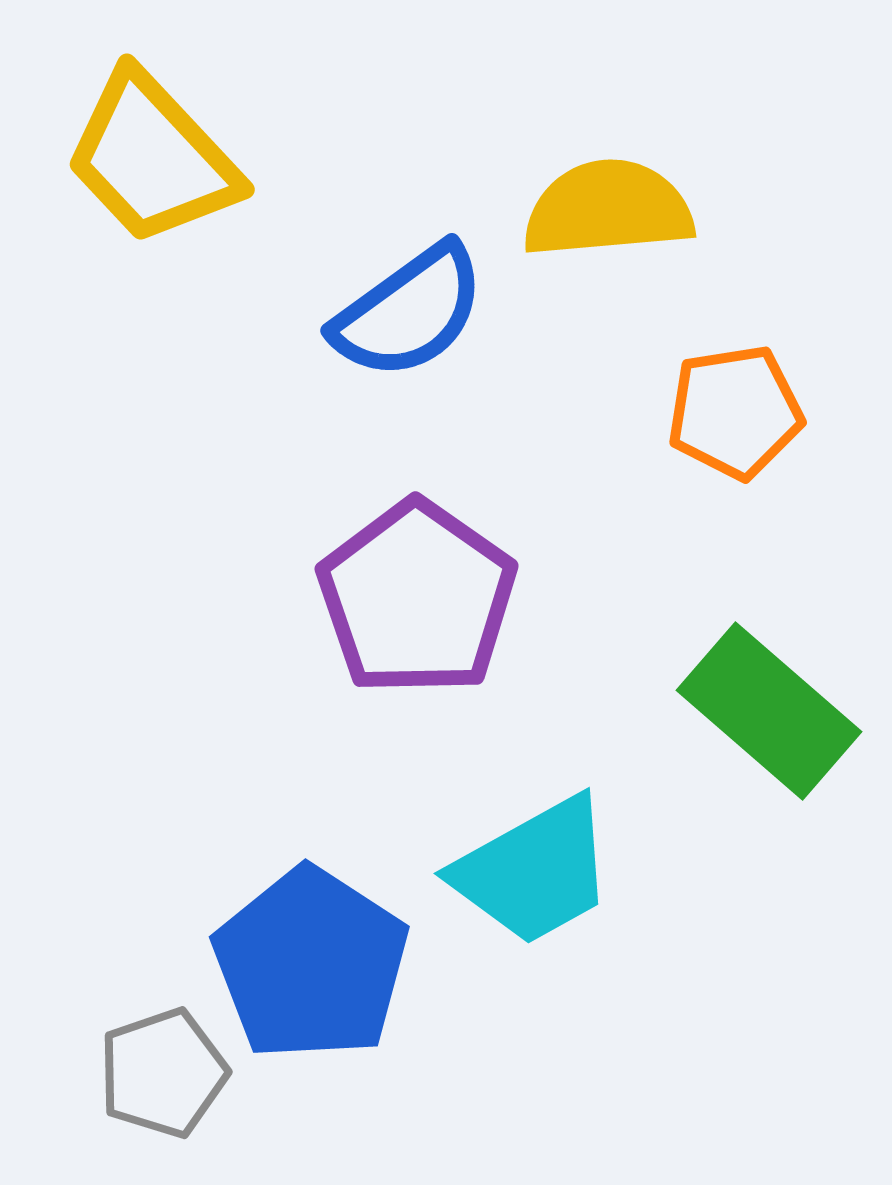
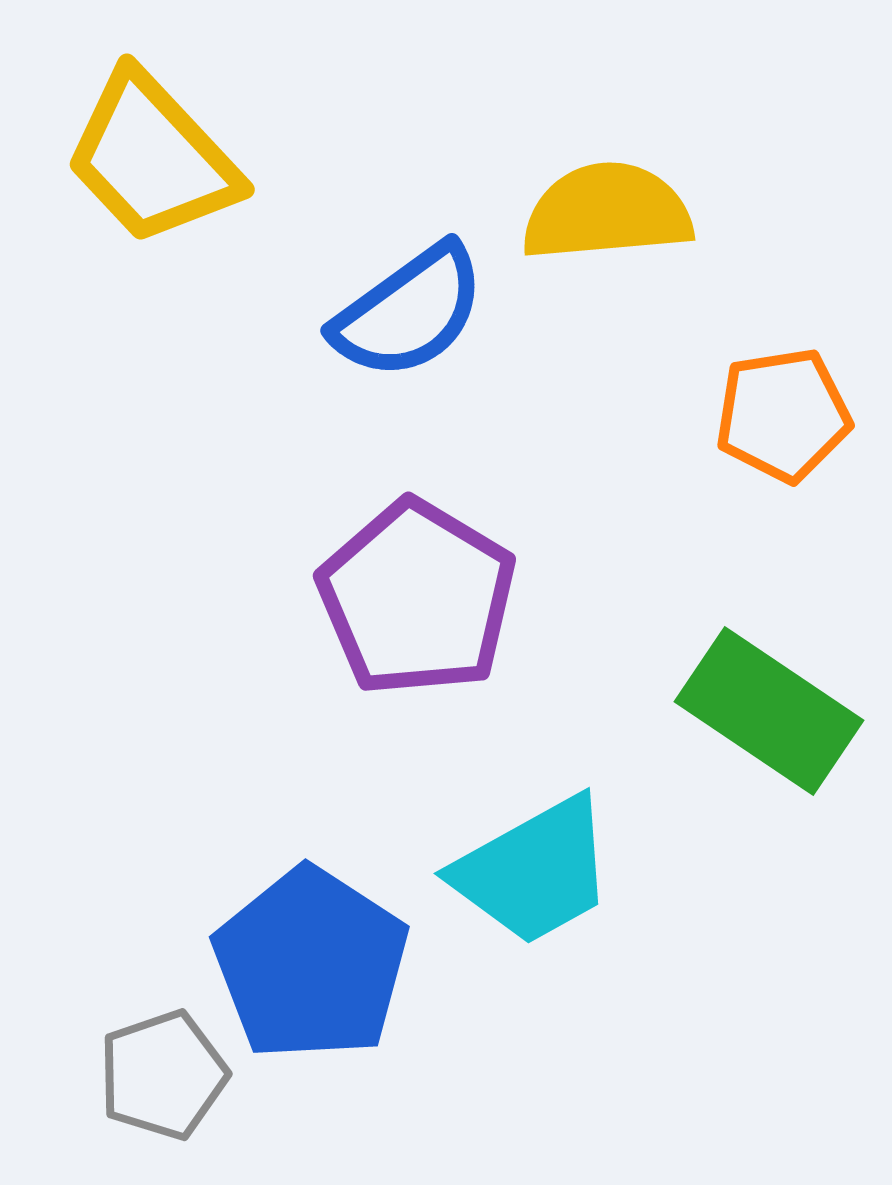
yellow semicircle: moved 1 px left, 3 px down
orange pentagon: moved 48 px right, 3 px down
purple pentagon: rotated 4 degrees counterclockwise
green rectangle: rotated 7 degrees counterclockwise
gray pentagon: moved 2 px down
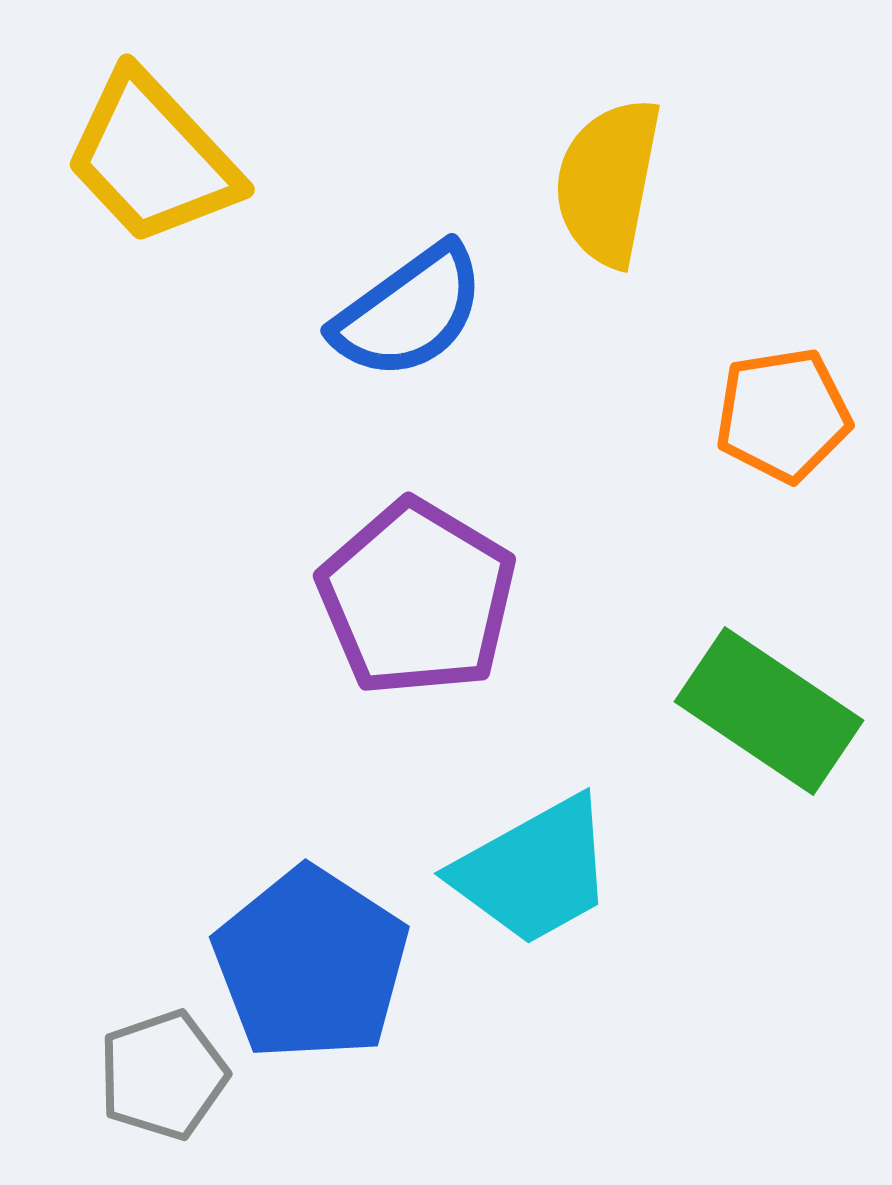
yellow semicircle: moved 1 px right, 30 px up; rotated 74 degrees counterclockwise
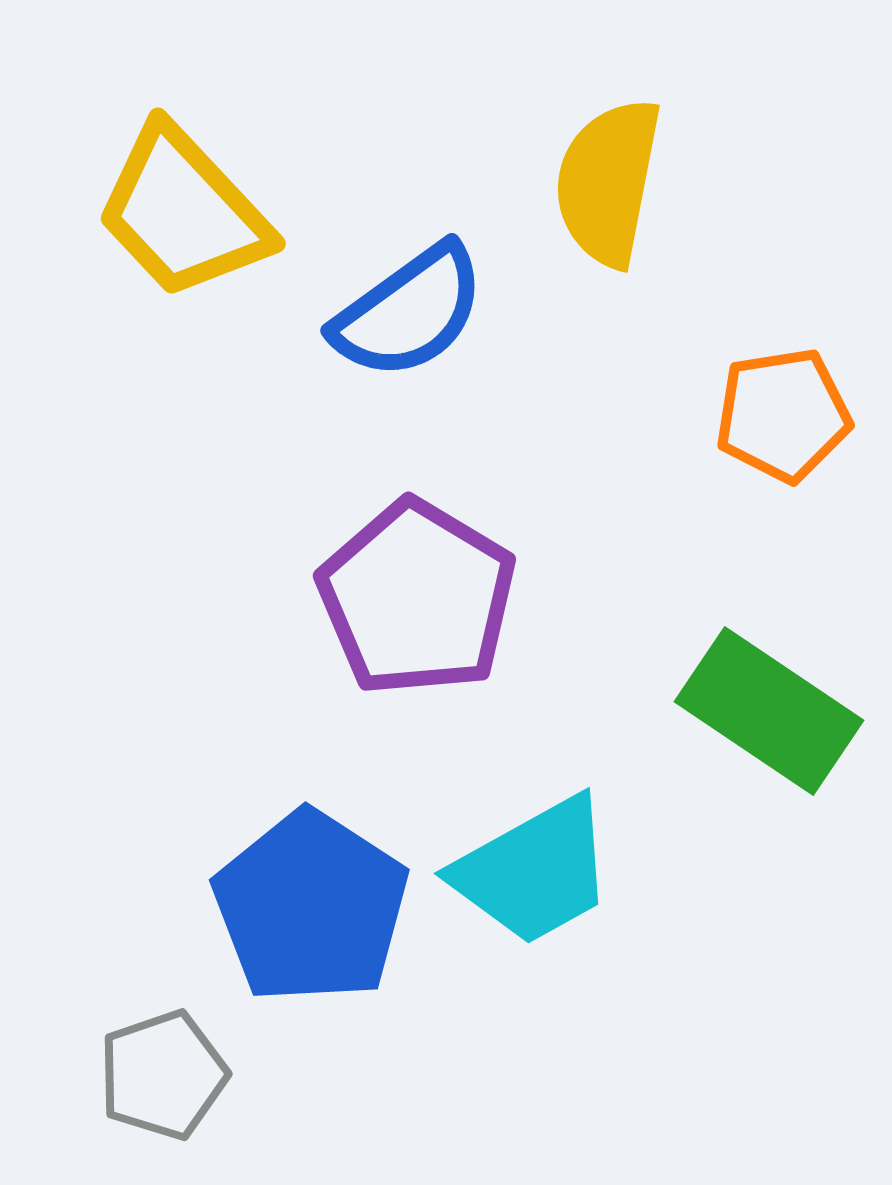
yellow trapezoid: moved 31 px right, 54 px down
blue pentagon: moved 57 px up
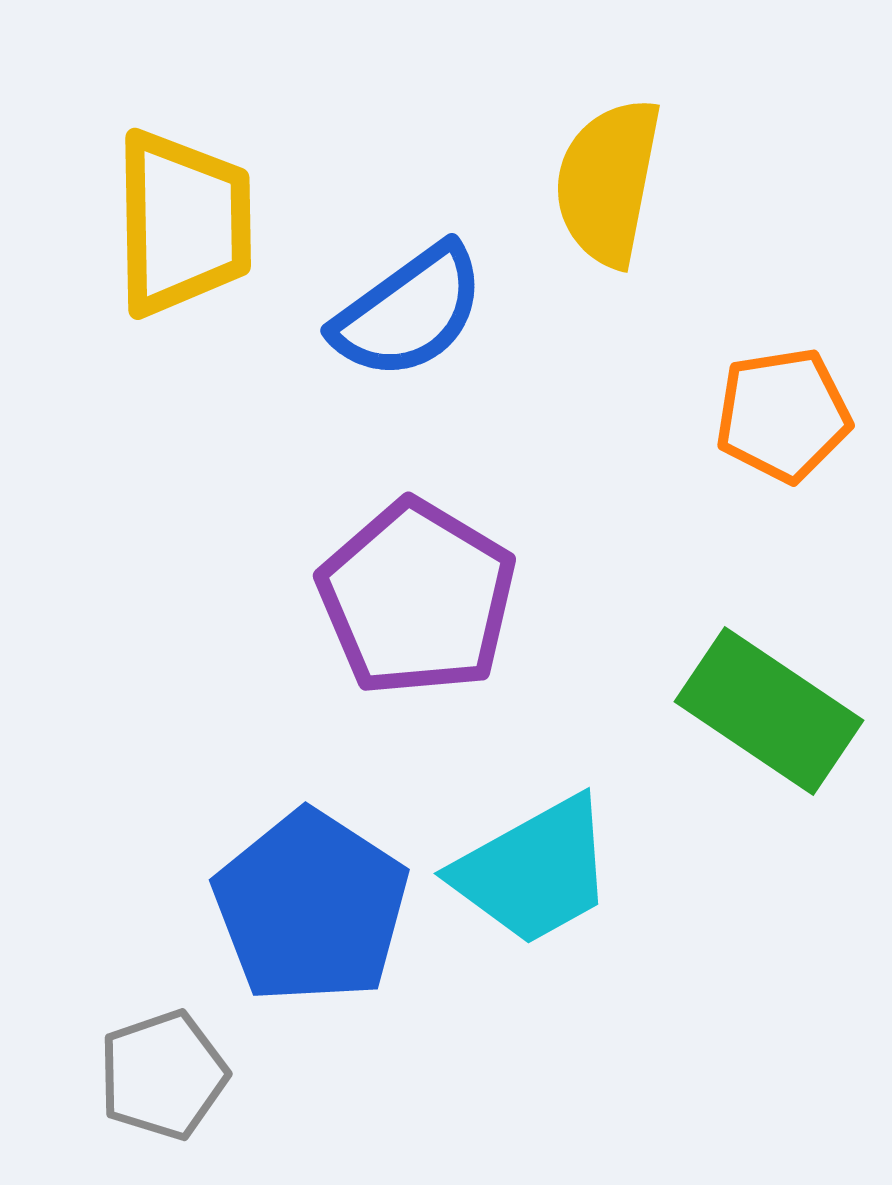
yellow trapezoid: moved 11 px down; rotated 138 degrees counterclockwise
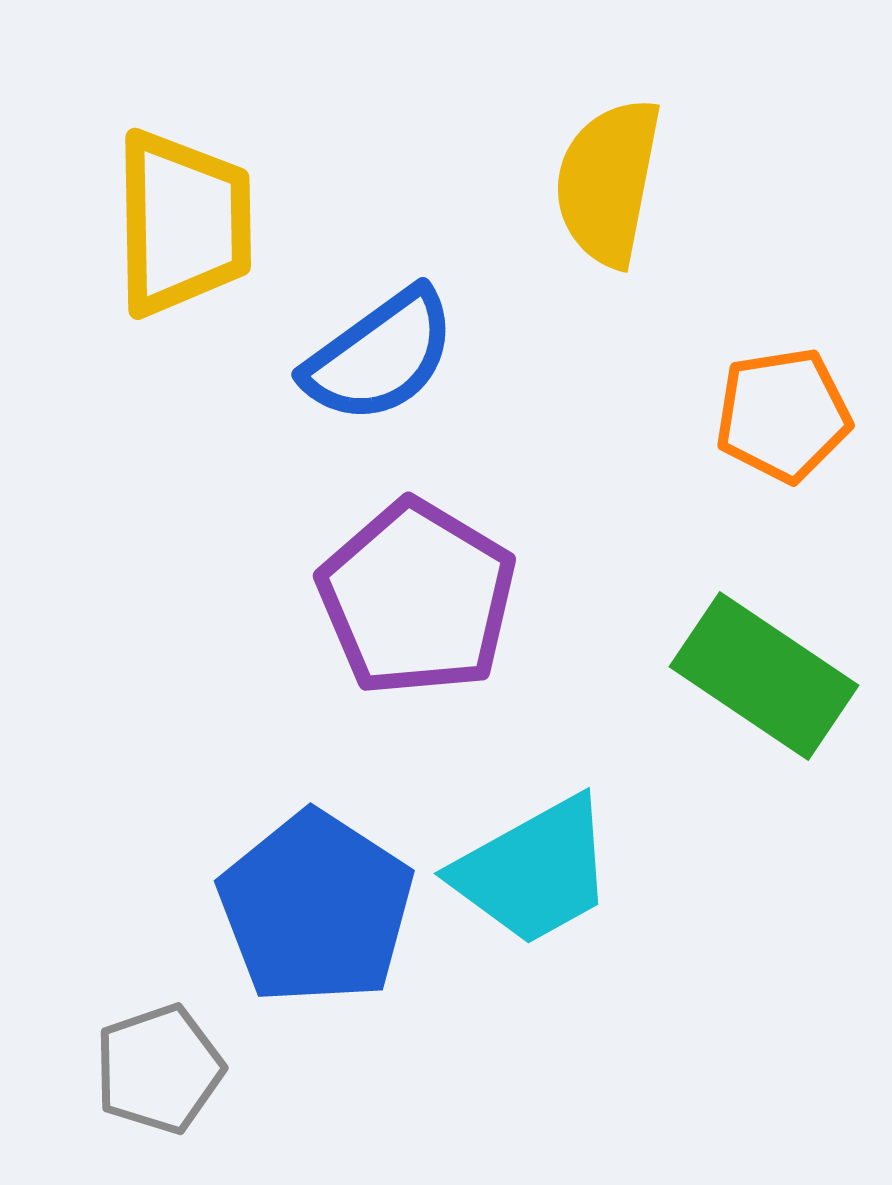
blue semicircle: moved 29 px left, 44 px down
green rectangle: moved 5 px left, 35 px up
blue pentagon: moved 5 px right, 1 px down
gray pentagon: moved 4 px left, 6 px up
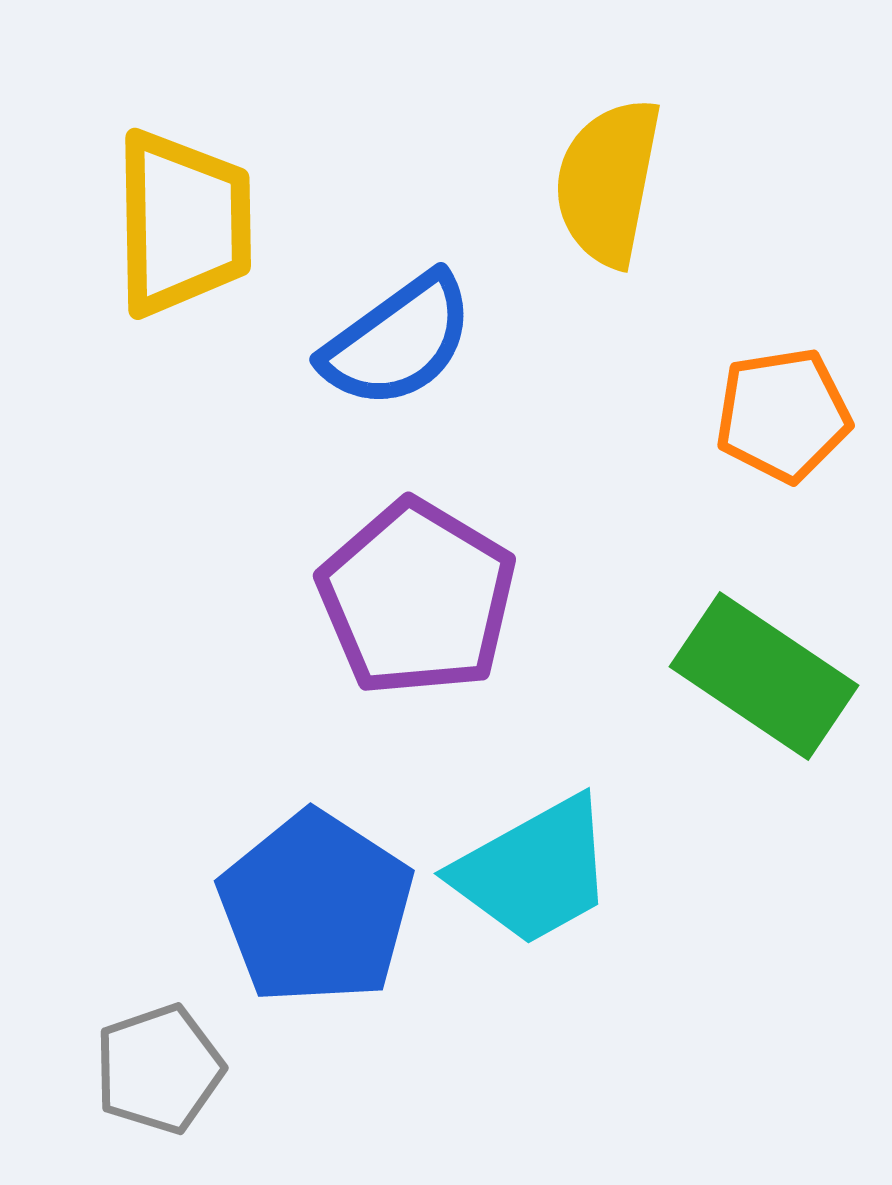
blue semicircle: moved 18 px right, 15 px up
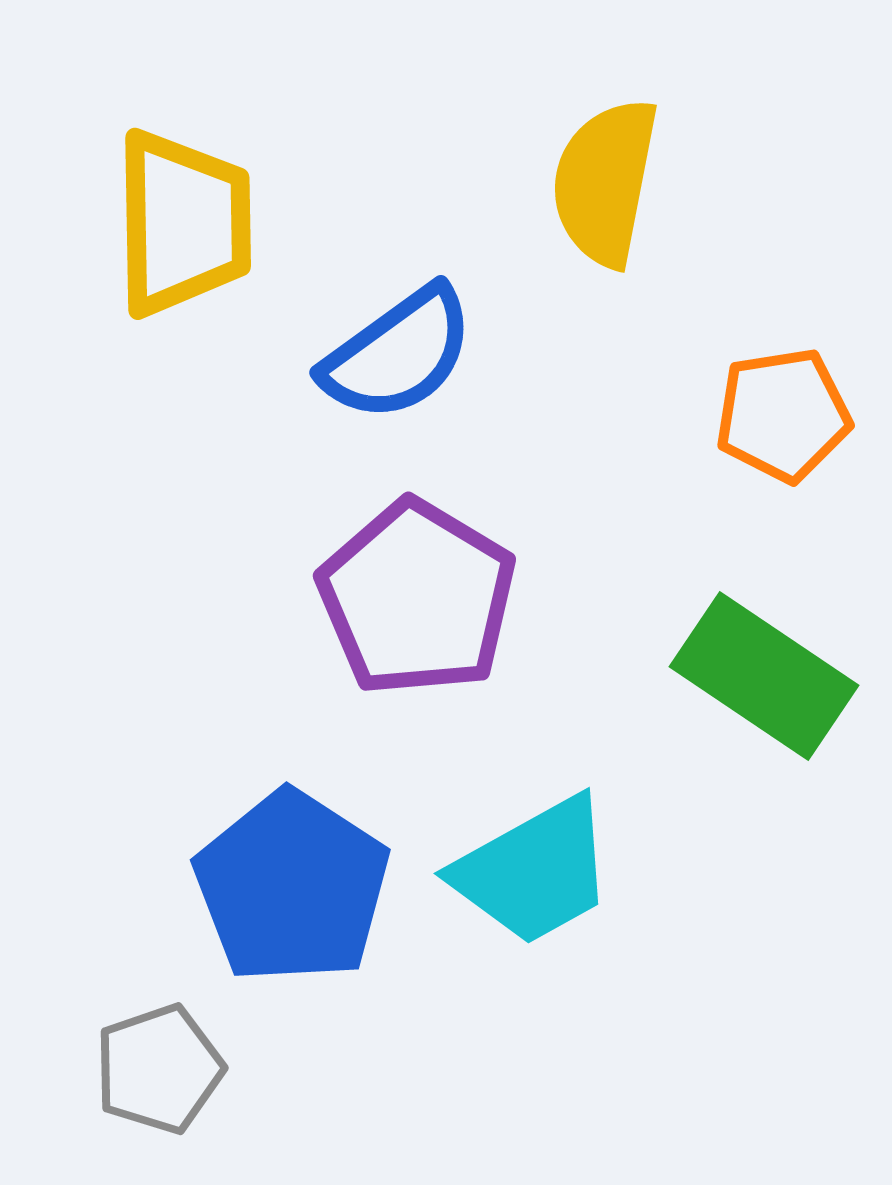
yellow semicircle: moved 3 px left
blue semicircle: moved 13 px down
blue pentagon: moved 24 px left, 21 px up
